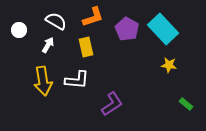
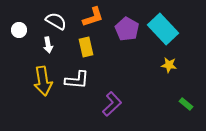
white arrow: rotated 140 degrees clockwise
purple L-shape: rotated 10 degrees counterclockwise
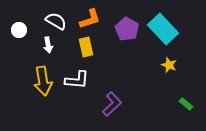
orange L-shape: moved 3 px left, 2 px down
yellow star: rotated 14 degrees clockwise
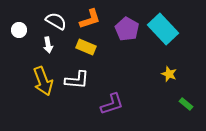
yellow rectangle: rotated 54 degrees counterclockwise
yellow star: moved 9 px down
yellow arrow: rotated 12 degrees counterclockwise
purple L-shape: rotated 25 degrees clockwise
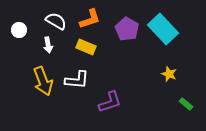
purple L-shape: moved 2 px left, 2 px up
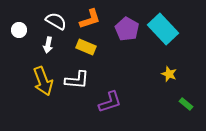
white arrow: rotated 21 degrees clockwise
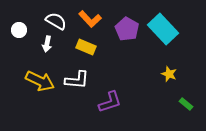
orange L-shape: rotated 65 degrees clockwise
white arrow: moved 1 px left, 1 px up
yellow arrow: moved 3 px left; rotated 44 degrees counterclockwise
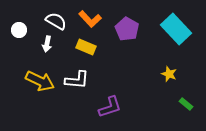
cyan rectangle: moved 13 px right
purple L-shape: moved 5 px down
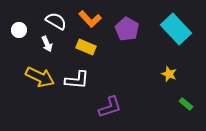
white arrow: rotated 35 degrees counterclockwise
yellow arrow: moved 4 px up
